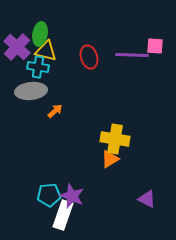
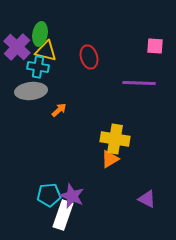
purple line: moved 7 px right, 28 px down
orange arrow: moved 4 px right, 1 px up
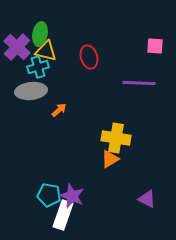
cyan cross: rotated 25 degrees counterclockwise
yellow cross: moved 1 px right, 1 px up
cyan pentagon: rotated 15 degrees clockwise
